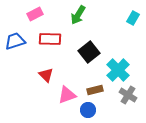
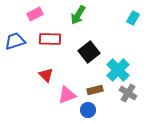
gray cross: moved 2 px up
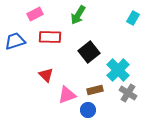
red rectangle: moved 2 px up
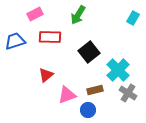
red triangle: rotated 35 degrees clockwise
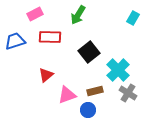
brown rectangle: moved 1 px down
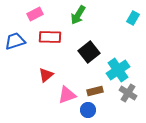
cyan cross: rotated 10 degrees clockwise
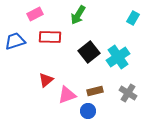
cyan cross: moved 13 px up
red triangle: moved 5 px down
blue circle: moved 1 px down
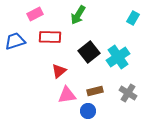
red triangle: moved 13 px right, 9 px up
pink triangle: rotated 12 degrees clockwise
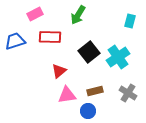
cyan rectangle: moved 3 px left, 3 px down; rotated 16 degrees counterclockwise
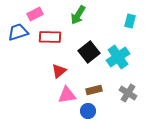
blue trapezoid: moved 3 px right, 9 px up
brown rectangle: moved 1 px left, 1 px up
